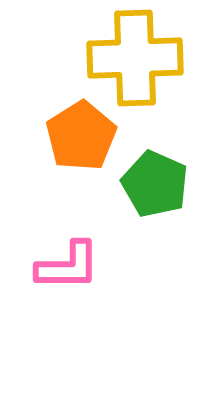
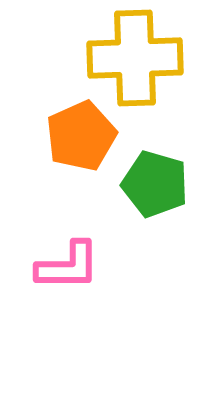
orange pentagon: rotated 8 degrees clockwise
green pentagon: rotated 8 degrees counterclockwise
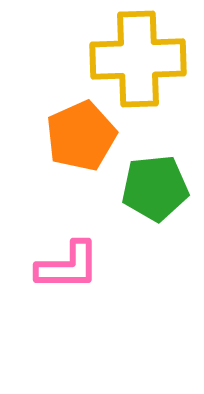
yellow cross: moved 3 px right, 1 px down
green pentagon: moved 4 px down; rotated 22 degrees counterclockwise
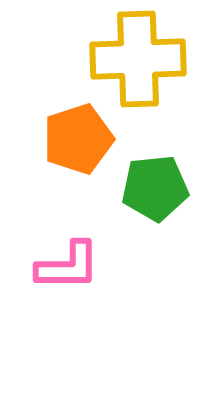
orange pentagon: moved 3 px left, 3 px down; rotated 6 degrees clockwise
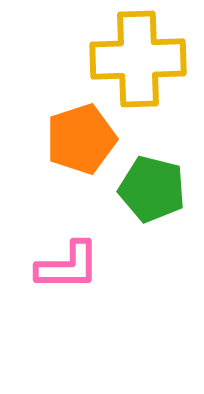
orange pentagon: moved 3 px right
green pentagon: moved 3 px left, 1 px down; rotated 20 degrees clockwise
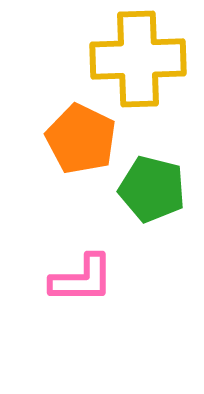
orange pentagon: rotated 28 degrees counterclockwise
pink L-shape: moved 14 px right, 13 px down
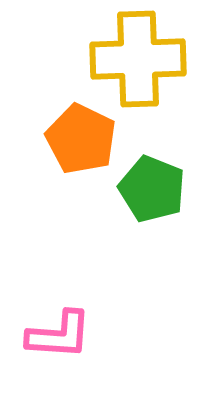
green pentagon: rotated 8 degrees clockwise
pink L-shape: moved 23 px left, 56 px down; rotated 4 degrees clockwise
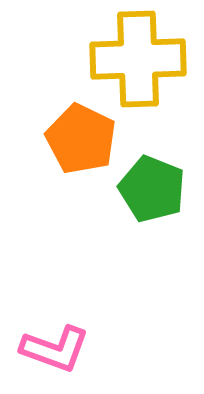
pink L-shape: moved 4 px left, 14 px down; rotated 16 degrees clockwise
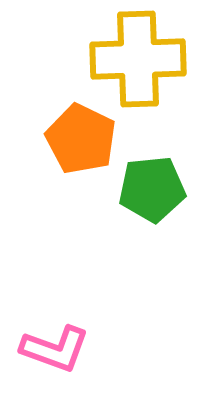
green pentagon: rotated 28 degrees counterclockwise
